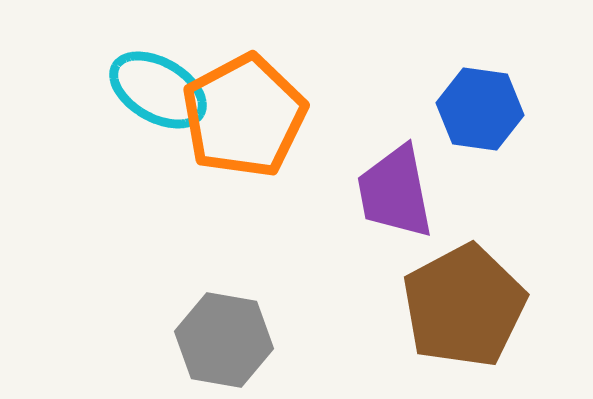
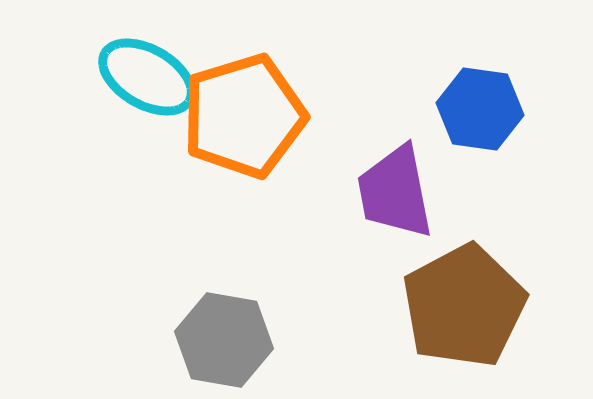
cyan ellipse: moved 11 px left, 13 px up
orange pentagon: rotated 11 degrees clockwise
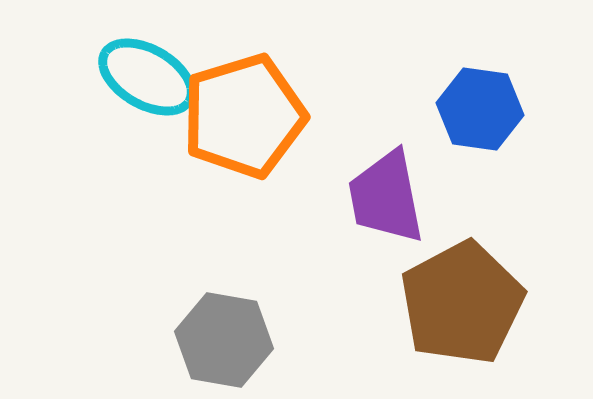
purple trapezoid: moved 9 px left, 5 px down
brown pentagon: moved 2 px left, 3 px up
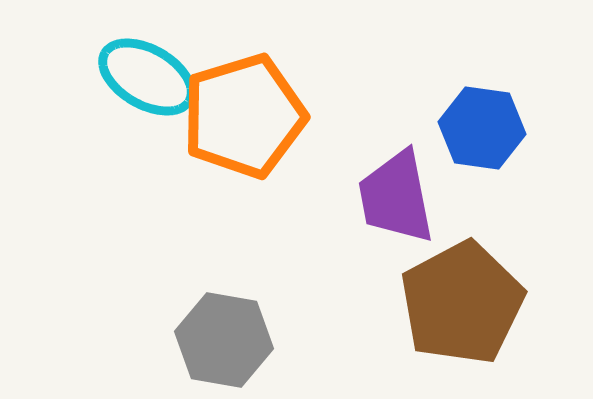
blue hexagon: moved 2 px right, 19 px down
purple trapezoid: moved 10 px right
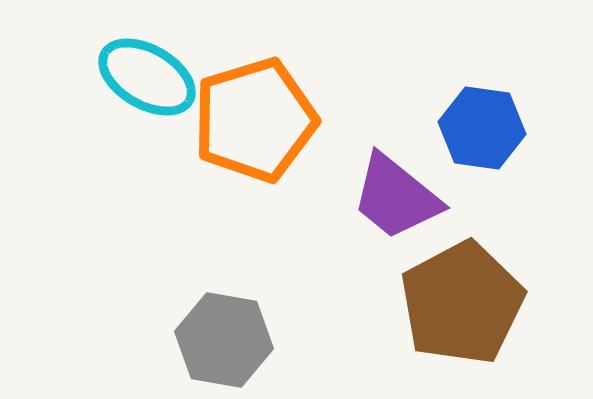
orange pentagon: moved 11 px right, 4 px down
purple trapezoid: rotated 40 degrees counterclockwise
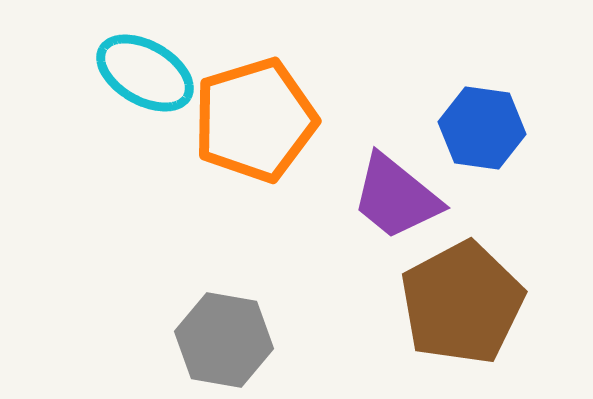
cyan ellipse: moved 2 px left, 4 px up
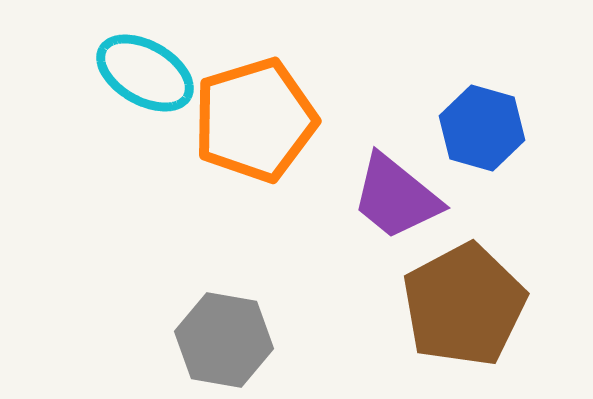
blue hexagon: rotated 8 degrees clockwise
brown pentagon: moved 2 px right, 2 px down
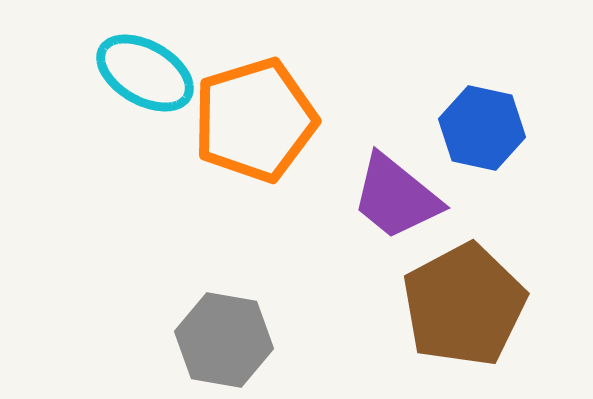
blue hexagon: rotated 4 degrees counterclockwise
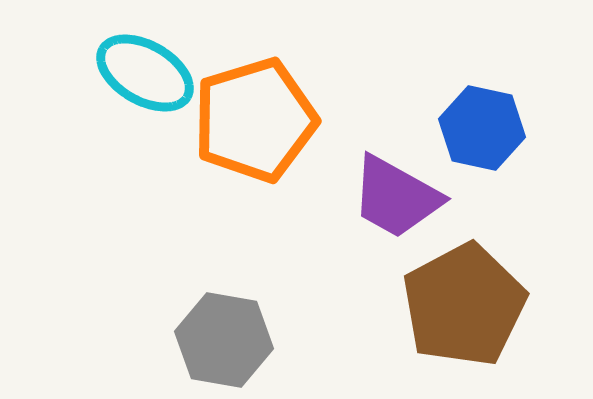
purple trapezoid: rotated 10 degrees counterclockwise
